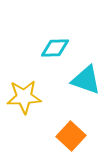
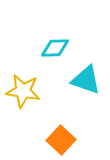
yellow star: moved 1 px left, 6 px up; rotated 12 degrees clockwise
orange square: moved 10 px left, 4 px down
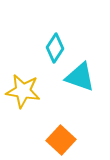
cyan diamond: rotated 56 degrees counterclockwise
cyan triangle: moved 6 px left, 3 px up
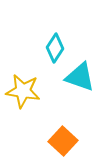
orange square: moved 2 px right, 1 px down
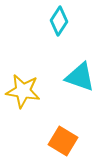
cyan diamond: moved 4 px right, 27 px up
orange square: rotated 12 degrees counterclockwise
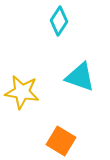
yellow star: moved 1 px left, 1 px down
orange square: moved 2 px left
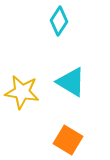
cyan triangle: moved 9 px left, 5 px down; rotated 12 degrees clockwise
orange square: moved 7 px right, 1 px up
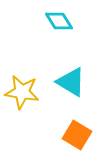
cyan diamond: rotated 64 degrees counterclockwise
orange square: moved 9 px right, 5 px up
